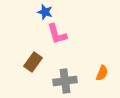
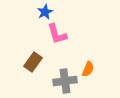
blue star: rotated 28 degrees clockwise
orange semicircle: moved 14 px left, 4 px up
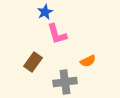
orange semicircle: moved 8 px up; rotated 42 degrees clockwise
gray cross: moved 1 px down
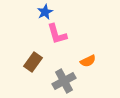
gray cross: moved 1 px left, 1 px up; rotated 20 degrees counterclockwise
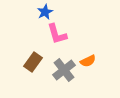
gray cross: moved 11 px up; rotated 10 degrees counterclockwise
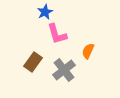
orange semicircle: moved 10 px up; rotated 140 degrees clockwise
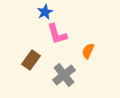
brown rectangle: moved 2 px left, 2 px up
gray cross: moved 5 px down
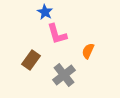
blue star: rotated 14 degrees counterclockwise
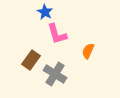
gray cross: moved 9 px left, 1 px up; rotated 20 degrees counterclockwise
